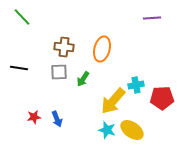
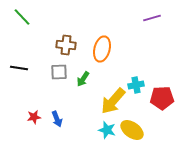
purple line: rotated 12 degrees counterclockwise
brown cross: moved 2 px right, 2 px up
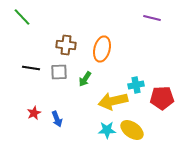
purple line: rotated 30 degrees clockwise
black line: moved 12 px right
green arrow: moved 2 px right
yellow arrow: rotated 36 degrees clockwise
red star: moved 4 px up; rotated 16 degrees counterclockwise
cyan star: rotated 18 degrees counterclockwise
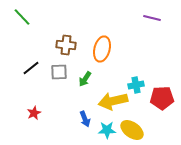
black line: rotated 48 degrees counterclockwise
blue arrow: moved 28 px right
